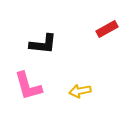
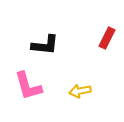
red rectangle: moved 9 px down; rotated 35 degrees counterclockwise
black L-shape: moved 2 px right, 1 px down
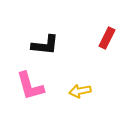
pink L-shape: moved 2 px right
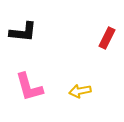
black L-shape: moved 22 px left, 13 px up
pink L-shape: moved 1 px left, 1 px down
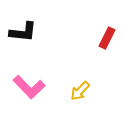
pink L-shape: rotated 28 degrees counterclockwise
yellow arrow: rotated 35 degrees counterclockwise
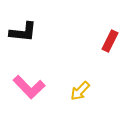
red rectangle: moved 3 px right, 3 px down
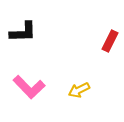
black L-shape: rotated 8 degrees counterclockwise
yellow arrow: moved 1 px left, 1 px up; rotated 20 degrees clockwise
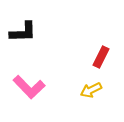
red rectangle: moved 9 px left, 16 px down
yellow arrow: moved 12 px right
